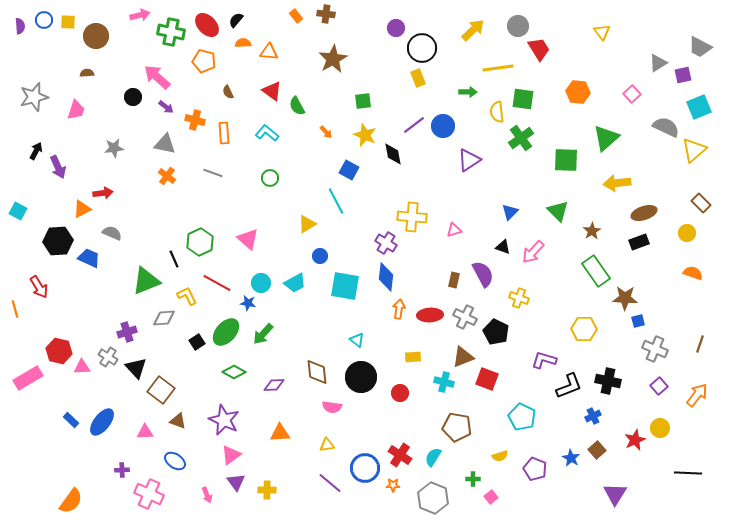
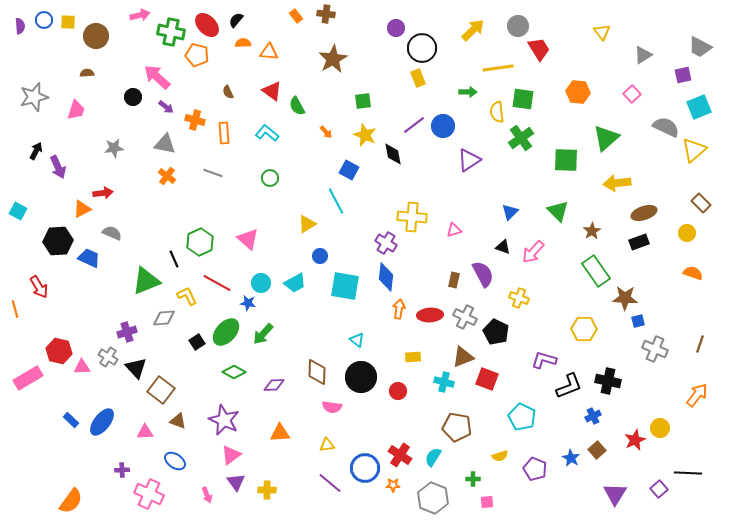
orange pentagon at (204, 61): moved 7 px left, 6 px up
gray triangle at (658, 63): moved 15 px left, 8 px up
brown diamond at (317, 372): rotated 8 degrees clockwise
purple square at (659, 386): moved 103 px down
red circle at (400, 393): moved 2 px left, 2 px up
pink square at (491, 497): moved 4 px left, 5 px down; rotated 32 degrees clockwise
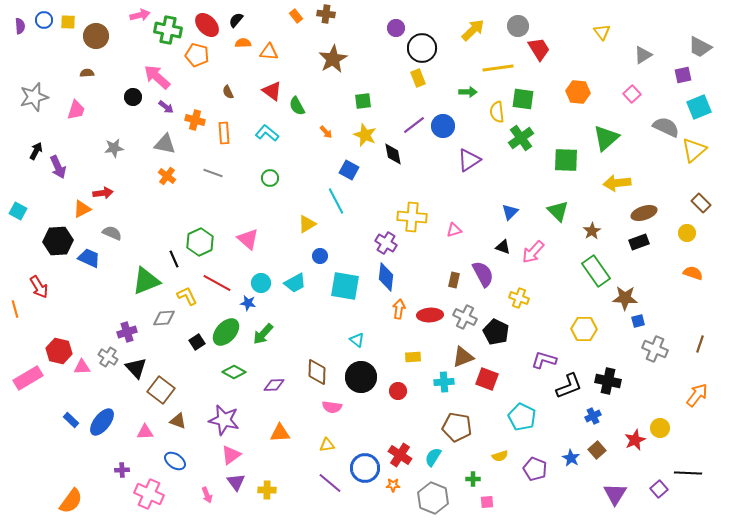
green cross at (171, 32): moved 3 px left, 2 px up
cyan cross at (444, 382): rotated 18 degrees counterclockwise
purple star at (224, 420): rotated 12 degrees counterclockwise
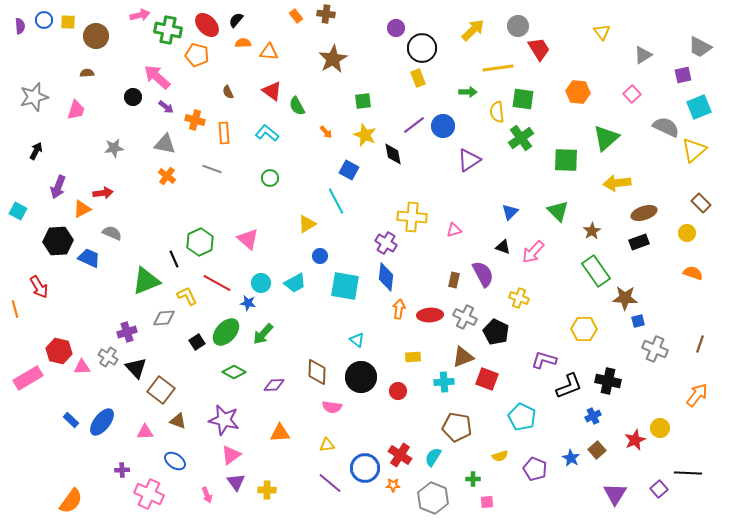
purple arrow at (58, 167): moved 20 px down; rotated 45 degrees clockwise
gray line at (213, 173): moved 1 px left, 4 px up
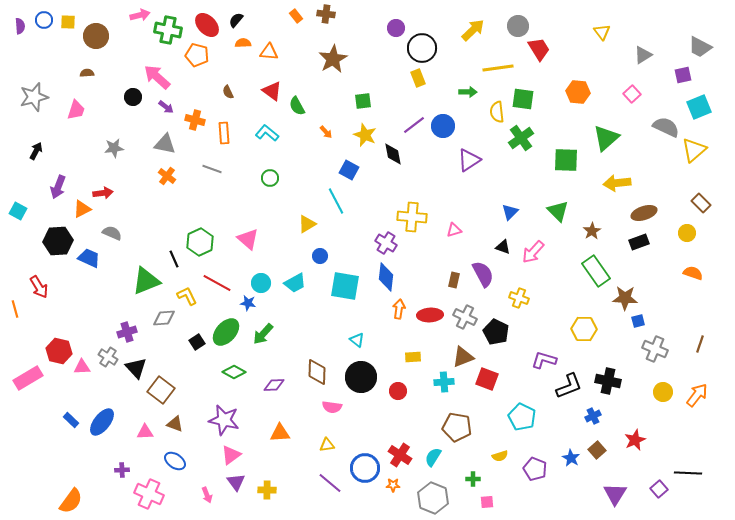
brown triangle at (178, 421): moved 3 px left, 3 px down
yellow circle at (660, 428): moved 3 px right, 36 px up
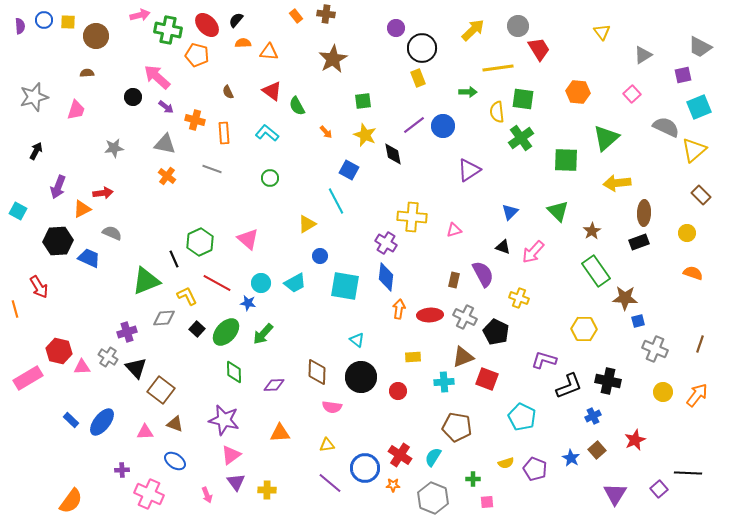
purple triangle at (469, 160): moved 10 px down
brown rectangle at (701, 203): moved 8 px up
brown ellipse at (644, 213): rotated 70 degrees counterclockwise
black square at (197, 342): moved 13 px up; rotated 14 degrees counterclockwise
green diamond at (234, 372): rotated 60 degrees clockwise
yellow semicircle at (500, 456): moved 6 px right, 7 px down
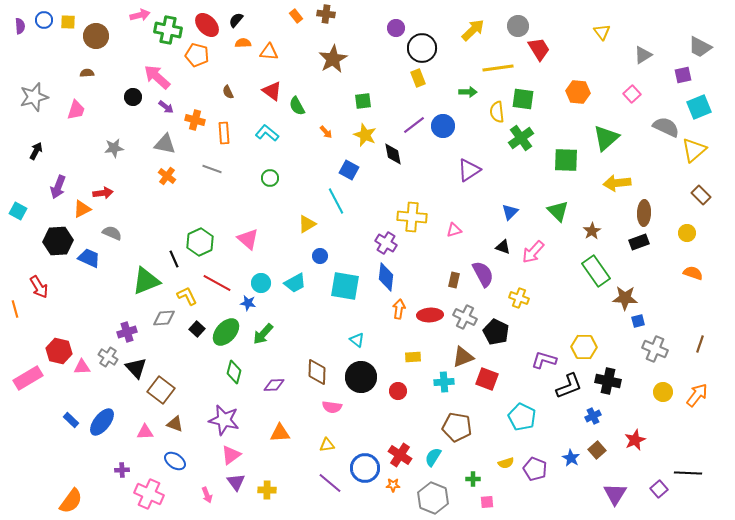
yellow hexagon at (584, 329): moved 18 px down
green diamond at (234, 372): rotated 15 degrees clockwise
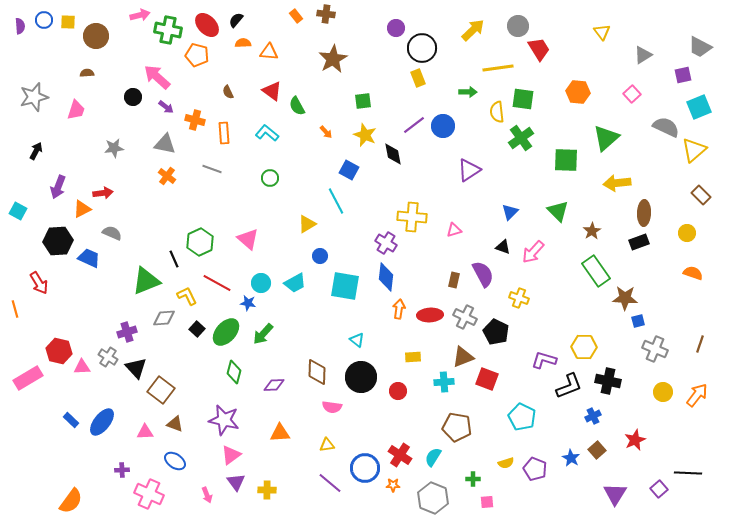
red arrow at (39, 287): moved 4 px up
